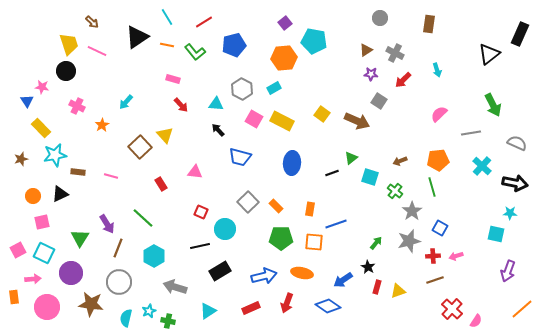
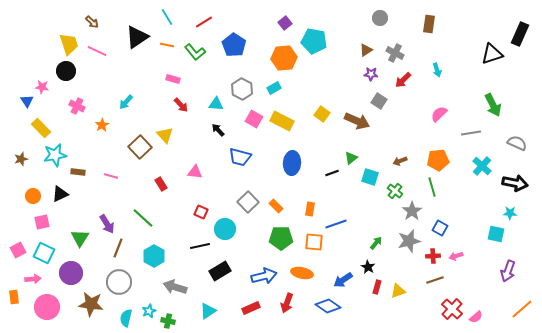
blue pentagon at (234, 45): rotated 25 degrees counterclockwise
black triangle at (489, 54): moved 3 px right; rotated 20 degrees clockwise
pink semicircle at (476, 321): moved 4 px up; rotated 16 degrees clockwise
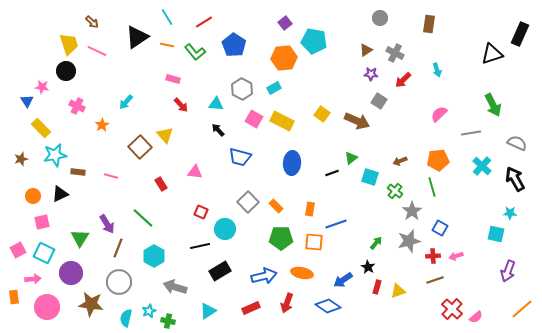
black arrow at (515, 183): moved 4 px up; rotated 130 degrees counterclockwise
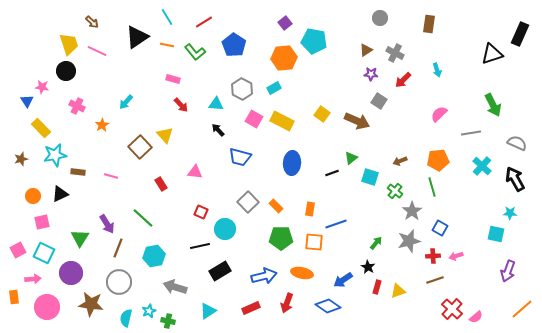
cyan hexagon at (154, 256): rotated 20 degrees clockwise
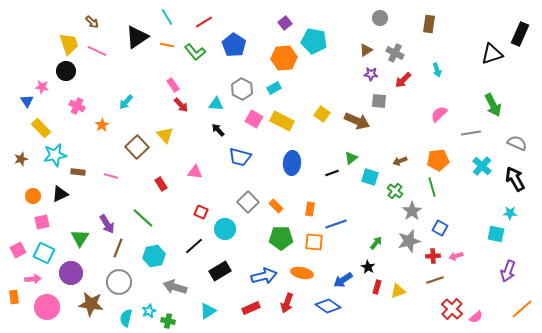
pink rectangle at (173, 79): moved 6 px down; rotated 40 degrees clockwise
gray square at (379, 101): rotated 28 degrees counterclockwise
brown square at (140, 147): moved 3 px left
black line at (200, 246): moved 6 px left; rotated 30 degrees counterclockwise
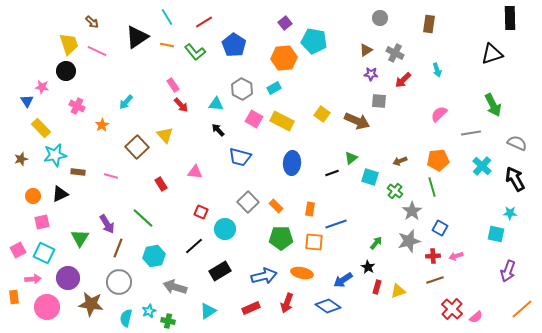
black rectangle at (520, 34): moved 10 px left, 16 px up; rotated 25 degrees counterclockwise
purple circle at (71, 273): moved 3 px left, 5 px down
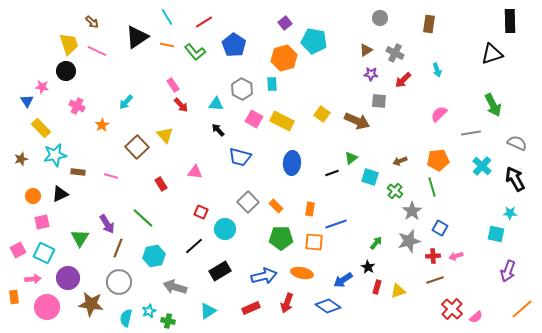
black rectangle at (510, 18): moved 3 px down
orange hexagon at (284, 58): rotated 10 degrees counterclockwise
cyan rectangle at (274, 88): moved 2 px left, 4 px up; rotated 64 degrees counterclockwise
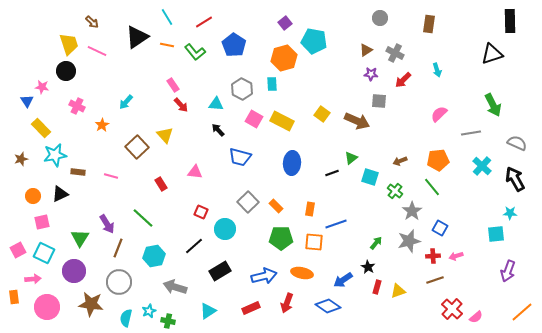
green line at (432, 187): rotated 24 degrees counterclockwise
cyan square at (496, 234): rotated 18 degrees counterclockwise
purple circle at (68, 278): moved 6 px right, 7 px up
orange line at (522, 309): moved 3 px down
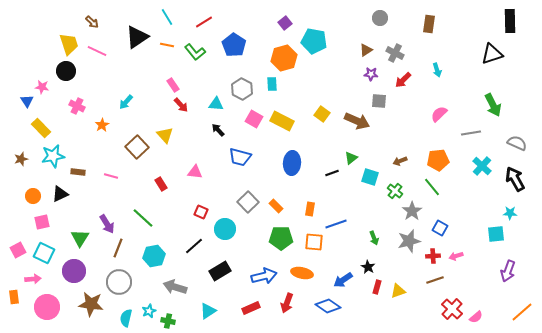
cyan star at (55, 155): moved 2 px left, 1 px down
green arrow at (376, 243): moved 2 px left, 5 px up; rotated 120 degrees clockwise
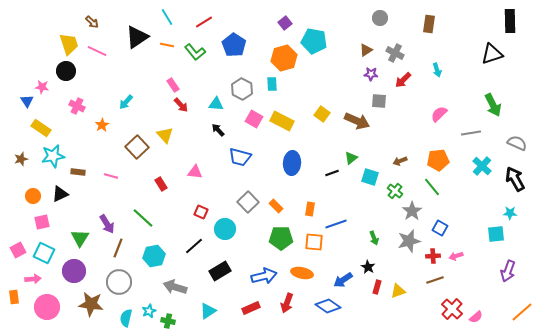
yellow rectangle at (41, 128): rotated 12 degrees counterclockwise
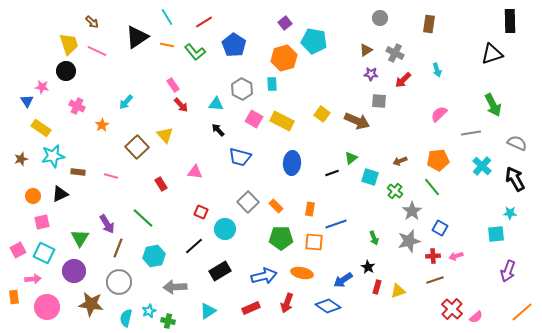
gray arrow at (175, 287): rotated 20 degrees counterclockwise
